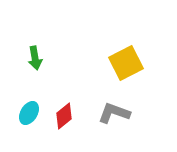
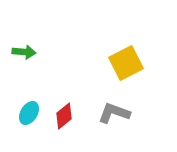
green arrow: moved 11 px left, 6 px up; rotated 75 degrees counterclockwise
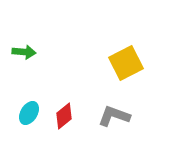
gray L-shape: moved 3 px down
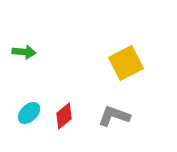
cyan ellipse: rotated 15 degrees clockwise
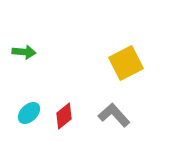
gray L-shape: moved 1 px up; rotated 28 degrees clockwise
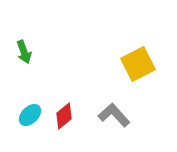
green arrow: rotated 65 degrees clockwise
yellow square: moved 12 px right, 1 px down
cyan ellipse: moved 1 px right, 2 px down
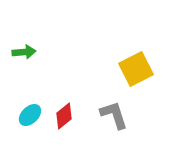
green arrow: rotated 75 degrees counterclockwise
yellow square: moved 2 px left, 5 px down
gray L-shape: rotated 24 degrees clockwise
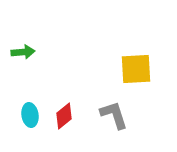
green arrow: moved 1 px left
yellow square: rotated 24 degrees clockwise
cyan ellipse: rotated 55 degrees counterclockwise
